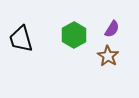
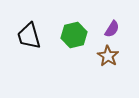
green hexagon: rotated 15 degrees clockwise
black trapezoid: moved 8 px right, 3 px up
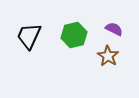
purple semicircle: moved 2 px right; rotated 96 degrees counterclockwise
black trapezoid: rotated 40 degrees clockwise
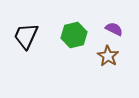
black trapezoid: moved 3 px left
